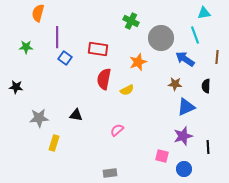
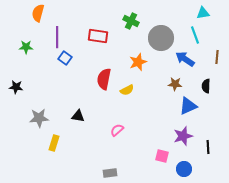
cyan triangle: moved 1 px left
red rectangle: moved 13 px up
blue triangle: moved 2 px right, 1 px up
black triangle: moved 2 px right, 1 px down
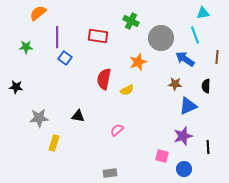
orange semicircle: rotated 36 degrees clockwise
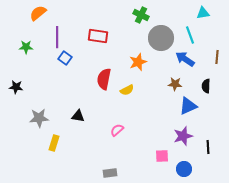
green cross: moved 10 px right, 6 px up
cyan line: moved 5 px left
pink square: rotated 16 degrees counterclockwise
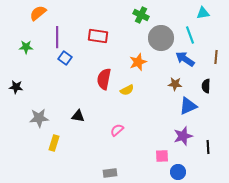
brown line: moved 1 px left
blue circle: moved 6 px left, 3 px down
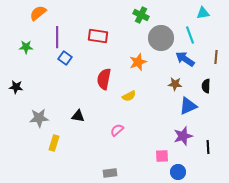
yellow semicircle: moved 2 px right, 6 px down
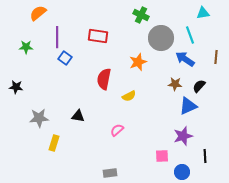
black semicircle: moved 7 px left; rotated 40 degrees clockwise
black line: moved 3 px left, 9 px down
blue circle: moved 4 px right
